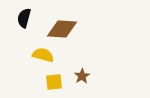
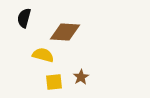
brown diamond: moved 3 px right, 3 px down
brown star: moved 1 px left, 1 px down
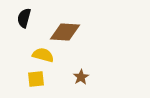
yellow square: moved 18 px left, 3 px up
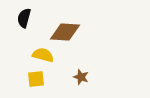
brown star: rotated 21 degrees counterclockwise
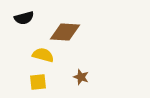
black semicircle: rotated 120 degrees counterclockwise
yellow square: moved 2 px right, 3 px down
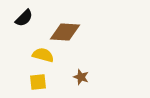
black semicircle: rotated 30 degrees counterclockwise
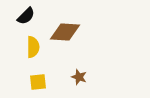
black semicircle: moved 2 px right, 2 px up
yellow semicircle: moved 10 px left, 8 px up; rotated 75 degrees clockwise
brown star: moved 2 px left
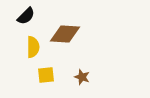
brown diamond: moved 2 px down
brown star: moved 3 px right
yellow square: moved 8 px right, 7 px up
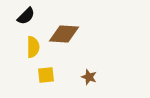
brown diamond: moved 1 px left
brown star: moved 7 px right
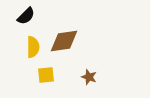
brown diamond: moved 7 px down; rotated 12 degrees counterclockwise
